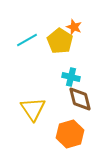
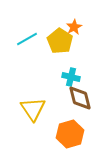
orange star: rotated 21 degrees clockwise
cyan line: moved 1 px up
brown diamond: moved 1 px up
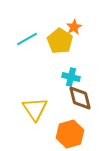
yellow triangle: moved 2 px right
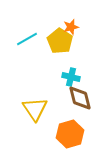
orange star: moved 3 px left; rotated 14 degrees clockwise
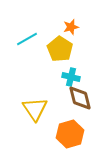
yellow pentagon: moved 8 px down
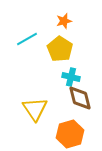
orange star: moved 7 px left, 6 px up
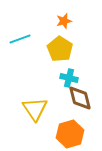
cyan line: moved 7 px left; rotated 10 degrees clockwise
cyan cross: moved 2 px left, 1 px down
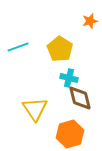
orange star: moved 26 px right
cyan line: moved 2 px left, 8 px down
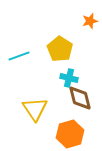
cyan line: moved 1 px right, 9 px down
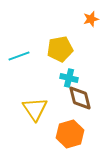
orange star: moved 1 px right, 2 px up
yellow pentagon: rotated 30 degrees clockwise
